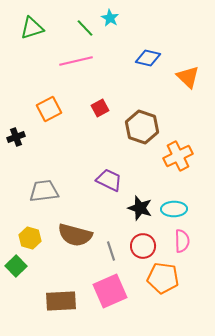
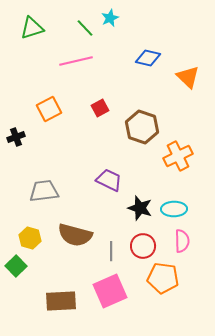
cyan star: rotated 18 degrees clockwise
gray line: rotated 18 degrees clockwise
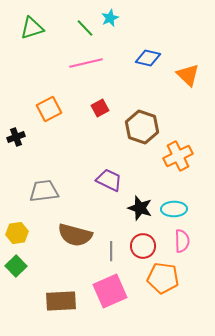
pink line: moved 10 px right, 2 px down
orange triangle: moved 2 px up
yellow hexagon: moved 13 px left, 5 px up; rotated 25 degrees counterclockwise
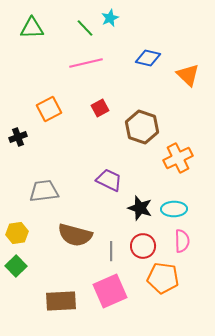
green triangle: rotated 15 degrees clockwise
black cross: moved 2 px right
orange cross: moved 2 px down
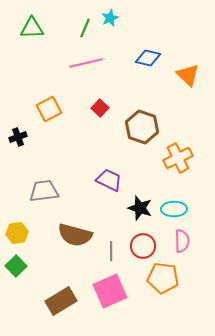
green line: rotated 66 degrees clockwise
red square: rotated 18 degrees counterclockwise
brown rectangle: rotated 28 degrees counterclockwise
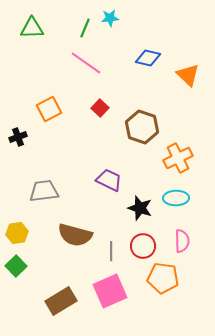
cyan star: rotated 18 degrees clockwise
pink line: rotated 48 degrees clockwise
cyan ellipse: moved 2 px right, 11 px up
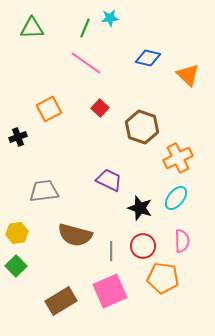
cyan ellipse: rotated 50 degrees counterclockwise
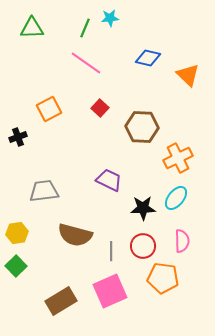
brown hexagon: rotated 16 degrees counterclockwise
black star: moved 3 px right; rotated 20 degrees counterclockwise
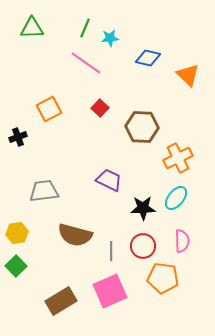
cyan star: moved 20 px down
